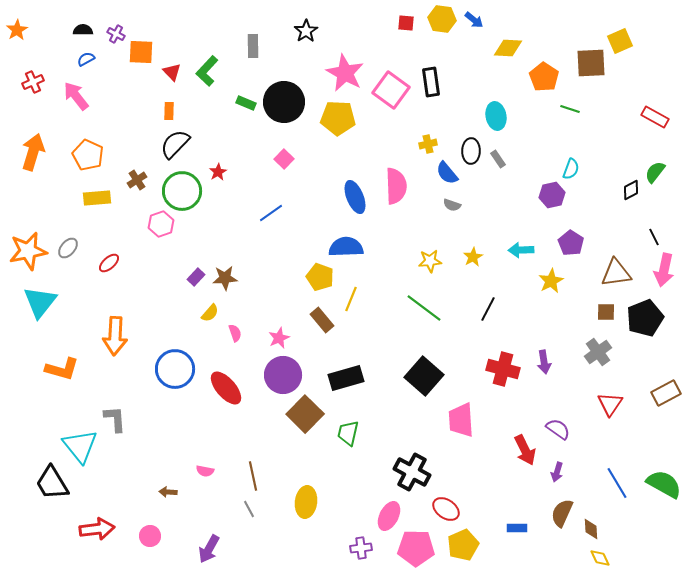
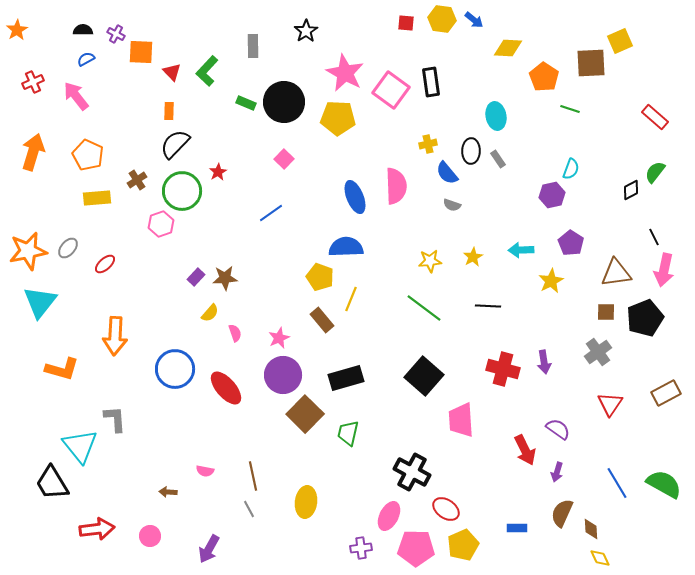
red rectangle at (655, 117): rotated 12 degrees clockwise
red ellipse at (109, 263): moved 4 px left, 1 px down
black line at (488, 309): moved 3 px up; rotated 65 degrees clockwise
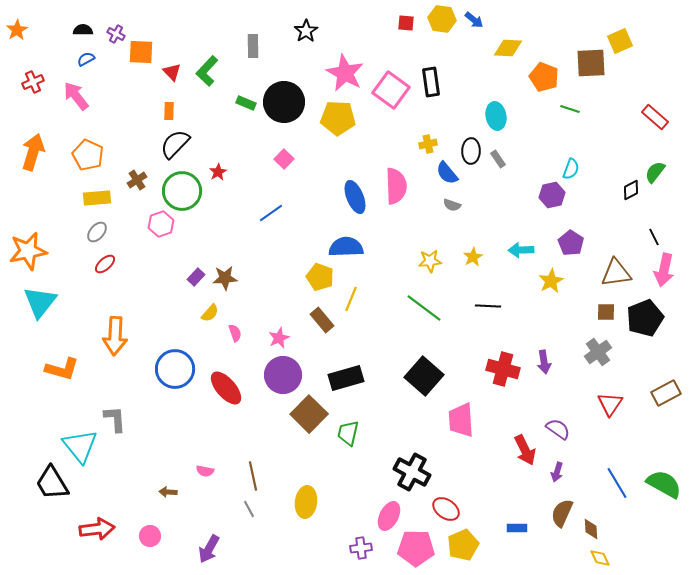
orange pentagon at (544, 77): rotated 12 degrees counterclockwise
gray ellipse at (68, 248): moved 29 px right, 16 px up
brown square at (305, 414): moved 4 px right
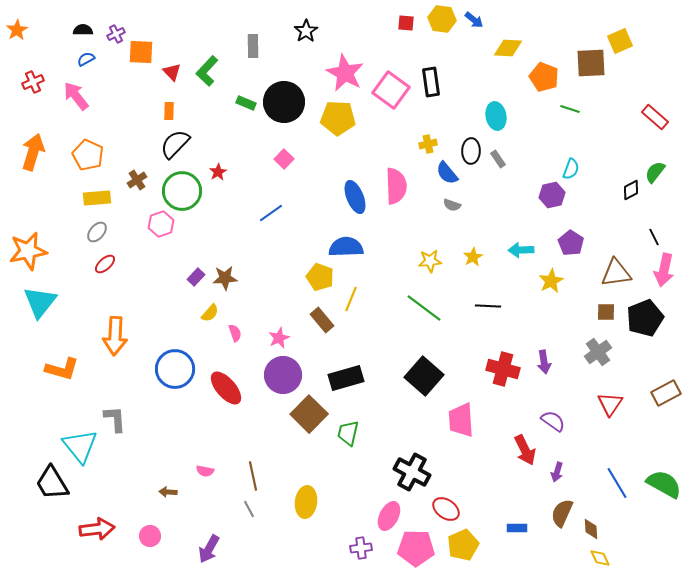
purple cross at (116, 34): rotated 36 degrees clockwise
purple semicircle at (558, 429): moved 5 px left, 8 px up
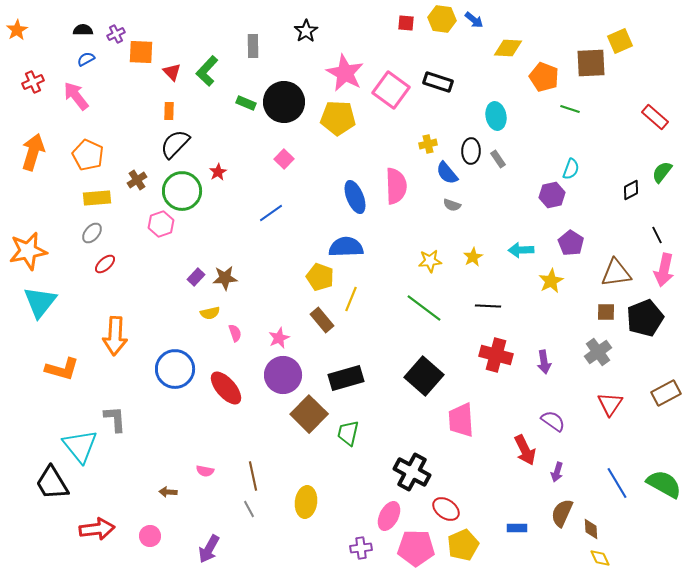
black rectangle at (431, 82): moved 7 px right; rotated 64 degrees counterclockwise
green semicircle at (655, 172): moved 7 px right
gray ellipse at (97, 232): moved 5 px left, 1 px down
black line at (654, 237): moved 3 px right, 2 px up
yellow semicircle at (210, 313): rotated 36 degrees clockwise
red cross at (503, 369): moved 7 px left, 14 px up
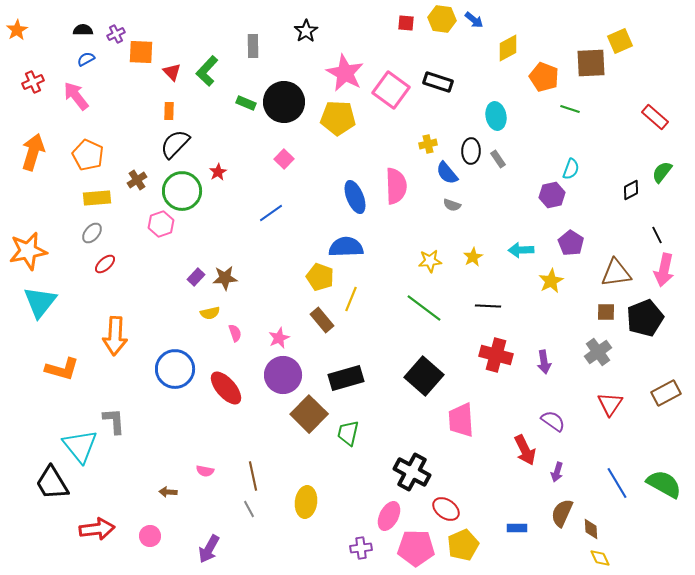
yellow diamond at (508, 48): rotated 32 degrees counterclockwise
gray L-shape at (115, 419): moved 1 px left, 2 px down
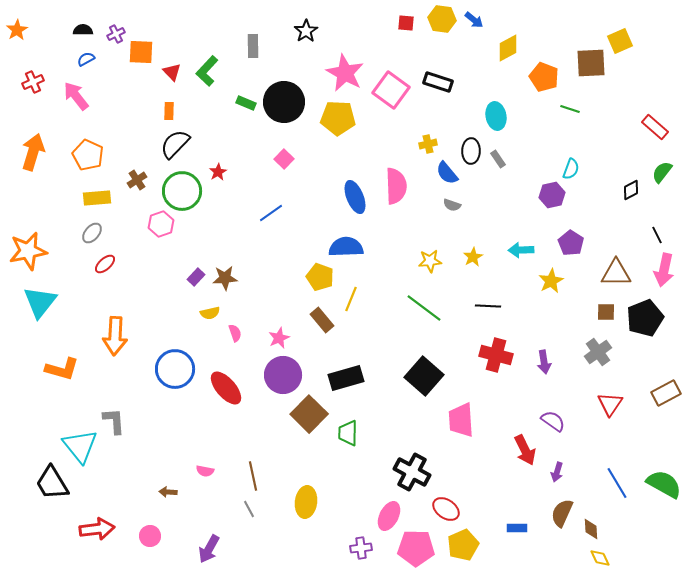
red rectangle at (655, 117): moved 10 px down
brown triangle at (616, 273): rotated 8 degrees clockwise
green trapezoid at (348, 433): rotated 12 degrees counterclockwise
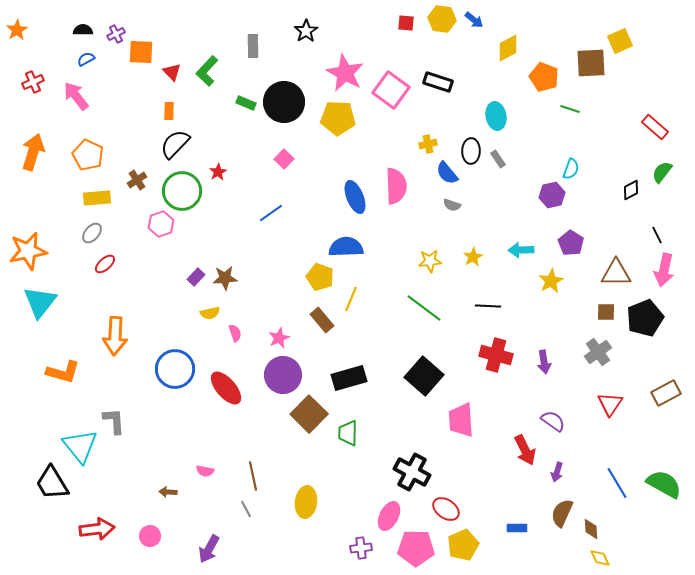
orange L-shape at (62, 369): moved 1 px right, 3 px down
black rectangle at (346, 378): moved 3 px right
gray line at (249, 509): moved 3 px left
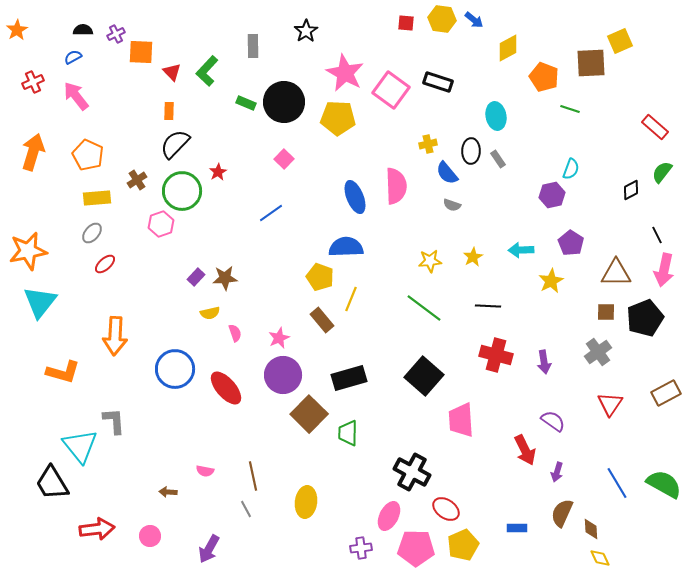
blue semicircle at (86, 59): moved 13 px left, 2 px up
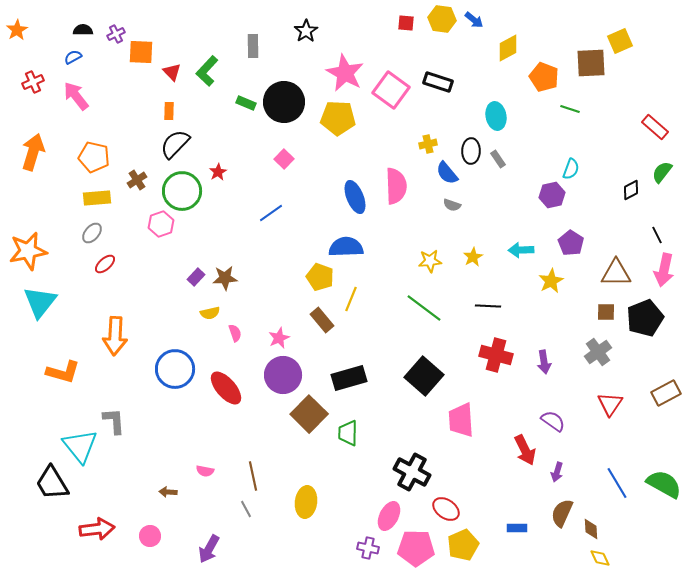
orange pentagon at (88, 155): moved 6 px right, 2 px down; rotated 12 degrees counterclockwise
purple cross at (361, 548): moved 7 px right; rotated 20 degrees clockwise
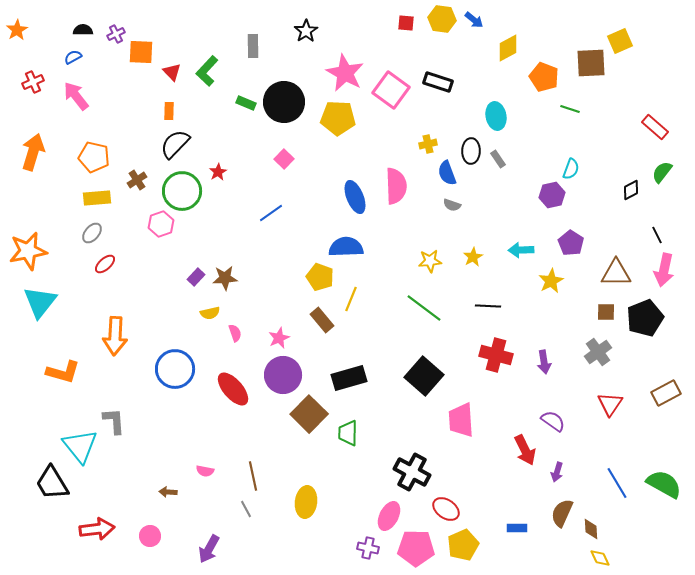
blue semicircle at (447, 173): rotated 20 degrees clockwise
red ellipse at (226, 388): moved 7 px right, 1 px down
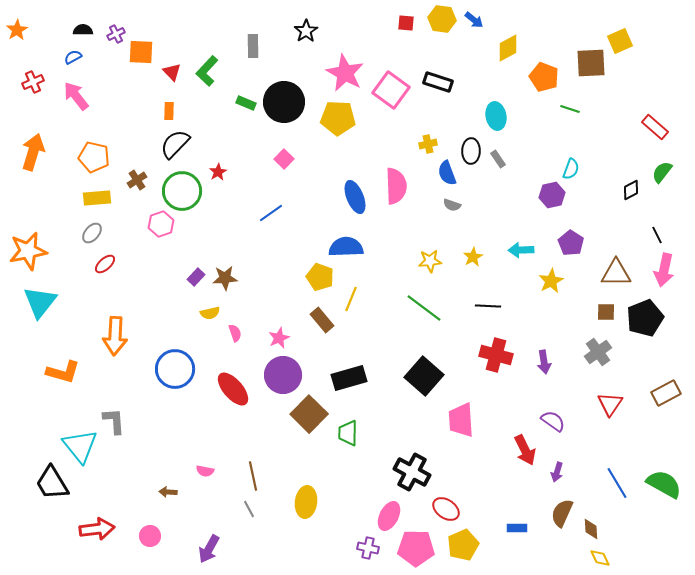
gray line at (246, 509): moved 3 px right
